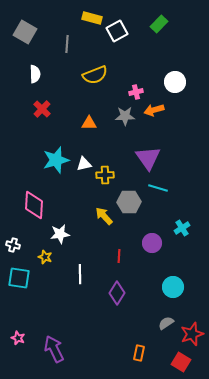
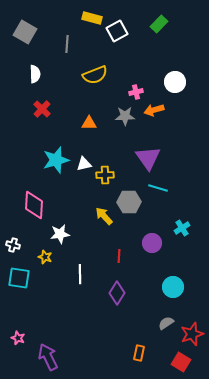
purple arrow: moved 6 px left, 8 px down
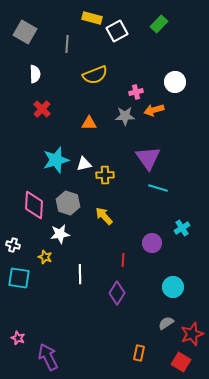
gray hexagon: moved 61 px left, 1 px down; rotated 20 degrees clockwise
red line: moved 4 px right, 4 px down
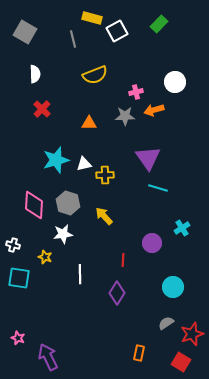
gray line: moved 6 px right, 5 px up; rotated 18 degrees counterclockwise
white star: moved 3 px right
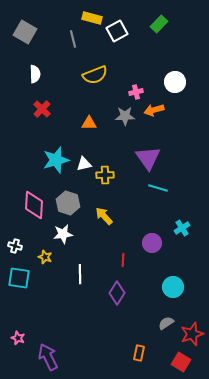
white cross: moved 2 px right, 1 px down
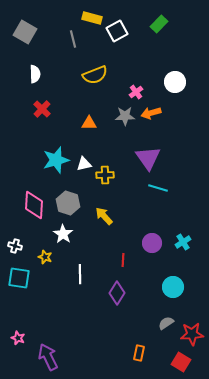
pink cross: rotated 24 degrees counterclockwise
orange arrow: moved 3 px left, 3 px down
cyan cross: moved 1 px right, 14 px down
white star: rotated 30 degrees counterclockwise
red star: rotated 15 degrees clockwise
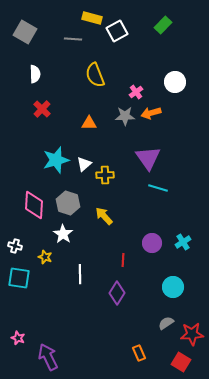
green rectangle: moved 4 px right, 1 px down
gray line: rotated 72 degrees counterclockwise
yellow semicircle: rotated 90 degrees clockwise
white triangle: rotated 28 degrees counterclockwise
orange rectangle: rotated 35 degrees counterclockwise
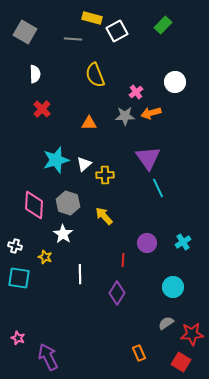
cyan line: rotated 48 degrees clockwise
purple circle: moved 5 px left
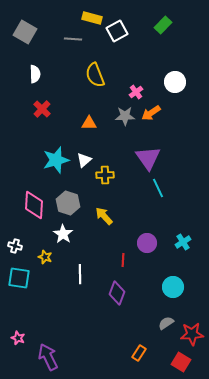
orange arrow: rotated 18 degrees counterclockwise
white triangle: moved 4 px up
purple diamond: rotated 10 degrees counterclockwise
orange rectangle: rotated 56 degrees clockwise
